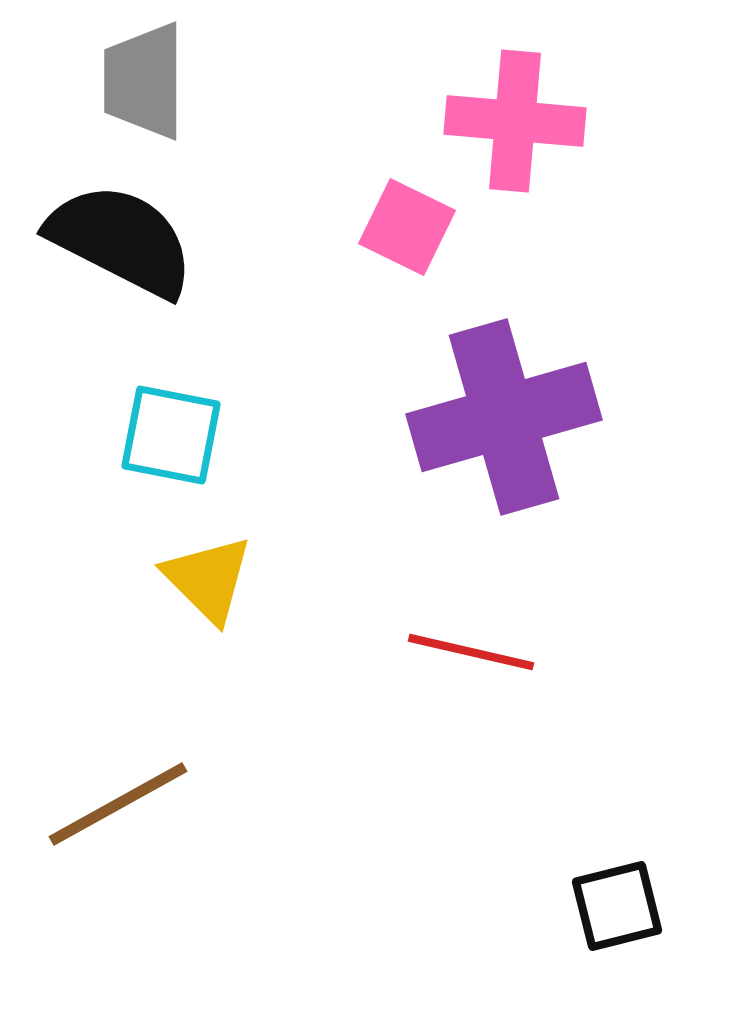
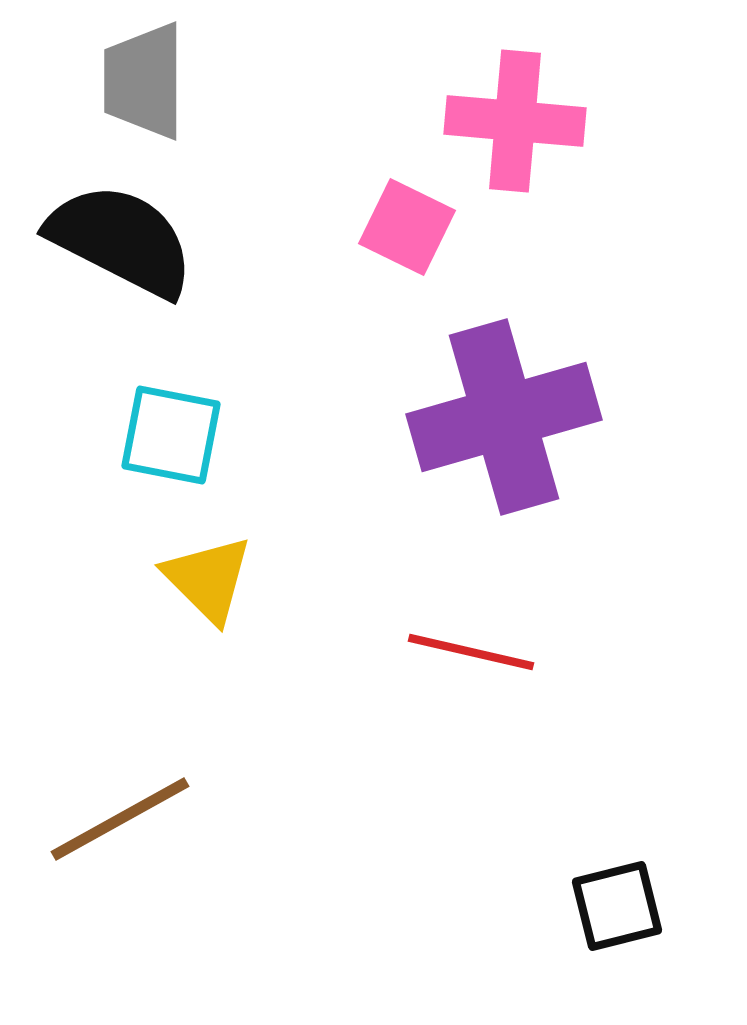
brown line: moved 2 px right, 15 px down
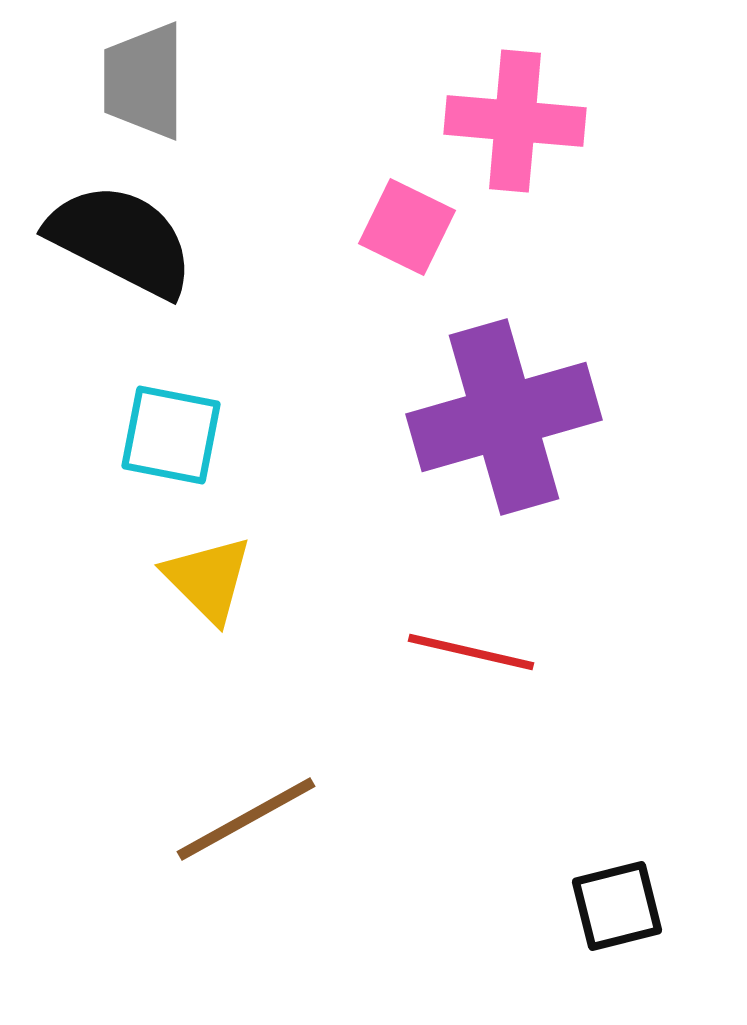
brown line: moved 126 px right
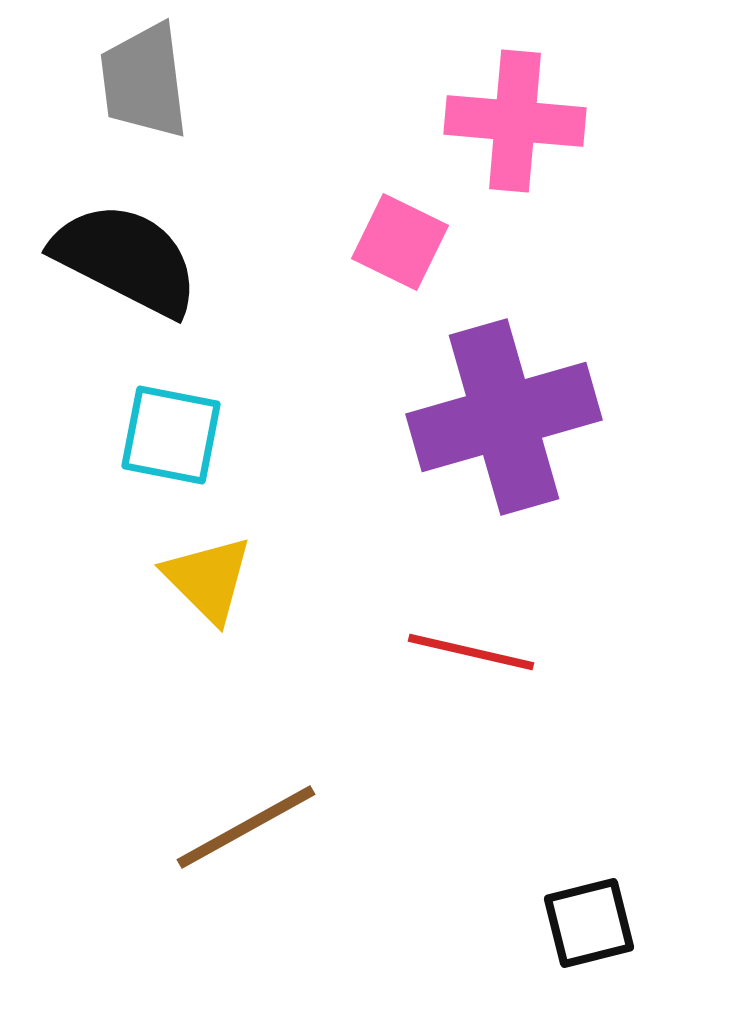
gray trapezoid: rotated 7 degrees counterclockwise
pink square: moved 7 px left, 15 px down
black semicircle: moved 5 px right, 19 px down
brown line: moved 8 px down
black square: moved 28 px left, 17 px down
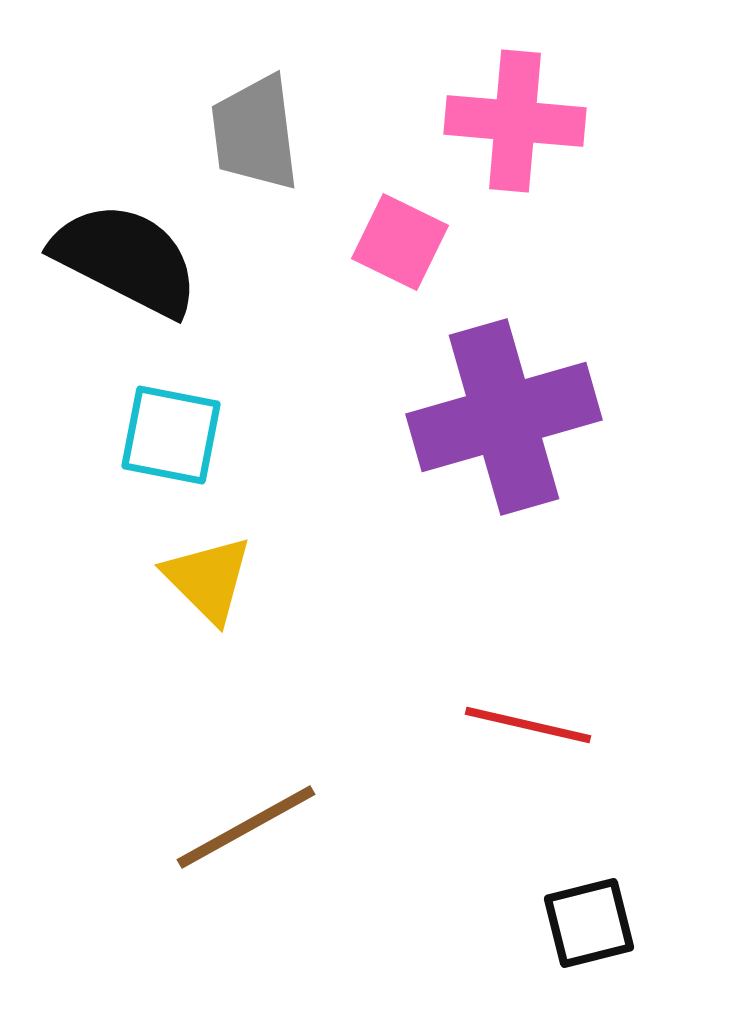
gray trapezoid: moved 111 px right, 52 px down
red line: moved 57 px right, 73 px down
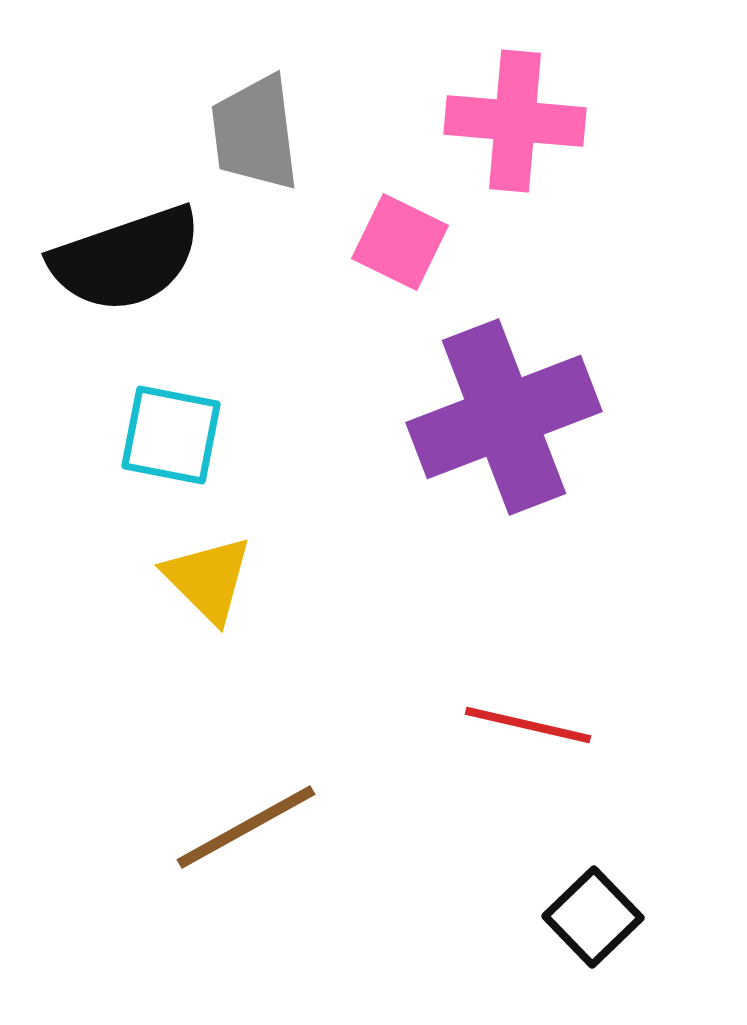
black semicircle: rotated 134 degrees clockwise
purple cross: rotated 5 degrees counterclockwise
black square: moved 4 px right, 6 px up; rotated 30 degrees counterclockwise
